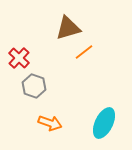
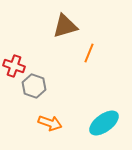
brown triangle: moved 3 px left, 2 px up
orange line: moved 5 px right, 1 px down; rotated 30 degrees counterclockwise
red cross: moved 5 px left, 8 px down; rotated 25 degrees counterclockwise
cyan ellipse: rotated 28 degrees clockwise
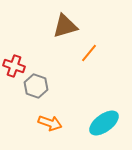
orange line: rotated 18 degrees clockwise
gray hexagon: moved 2 px right
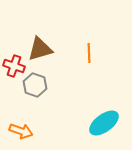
brown triangle: moved 25 px left, 23 px down
orange line: rotated 42 degrees counterclockwise
gray hexagon: moved 1 px left, 1 px up
orange arrow: moved 29 px left, 8 px down
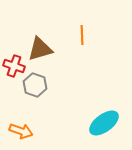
orange line: moved 7 px left, 18 px up
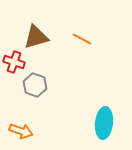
orange line: moved 4 px down; rotated 60 degrees counterclockwise
brown triangle: moved 4 px left, 12 px up
red cross: moved 4 px up
cyan ellipse: rotated 48 degrees counterclockwise
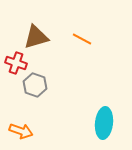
red cross: moved 2 px right, 1 px down
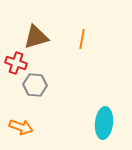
orange line: rotated 72 degrees clockwise
gray hexagon: rotated 15 degrees counterclockwise
orange arrow: moved 4 px up
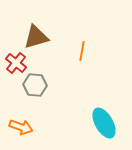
orange line: moved 12 px down
red cross: rotated 20 degrees clockwise
cyan ellipse: rotated 36 degrees counterclockwise
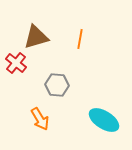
orange line: moved 2 px left, 12 px up
gray hexagon: moved 22 px right
cyan ellipse: moved 3 px up; rotated 28 degrees counterclockwise
orange arrow: moved 19 px right, 8 px up; rotated 40 degrees clockwise
